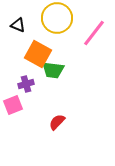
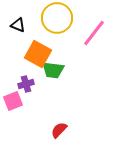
pink square: moved 4 px up
red semicircle: moved 2 px right, 8 px down
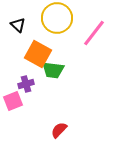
black triangle: rotated 21 degrees clockwise
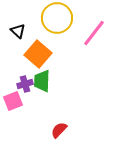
black triangle: moved 6 px down
orange square: rotated 12 degrees clockwise
green trapezoid: moved 11 px left, 11 px down; rotated 85 degrees clockwise
purple cross: moved 1 px left
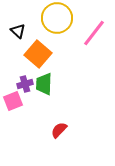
green trapezoid: moved 2 px right, 3 px down
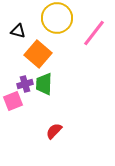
black triangle: rotated 28 degrees counterclockwise
red semicircle: moved 5 px left, 1 px down
